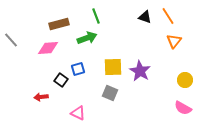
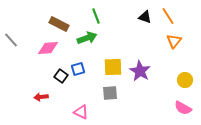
brown rectangle: rotated 42 degrees clockwise
black square: moved 4 px up
gray square: rotated 28 degrees counterclockwise
pink triangle: moved 3 px right, 1 px up
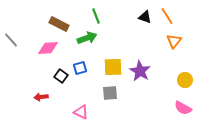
orange line: moved 1 px left
blue square: moved 2 px right, 1 px up
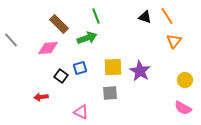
brown rectangle: rotated 18 degrees clockwise
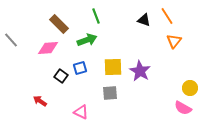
black triangle: moved 1 px left, 3 px down
green arrow: moved 2 px down
yellow circle: moved 5 px right, 8 px down
red arrow: moved 1 px left, 4 px down; rotated 40 degrees clockwise
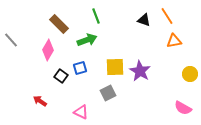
orange triangle: rotated 42 degrees clockwise
pink diamond: moved 2 px down; rotated 55 degrees counterclockwise
yellow square: moved 2 px right
yellow circle: moved 14 px up
gray square: moved 2 px left; rotated 21 degrees counterclockwise
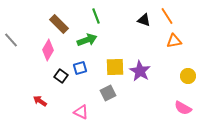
yellow circle: moved 2 px left, 2 px down
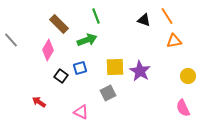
red arrow: moved 1 px left, 1 px down
pink semicircle: rotated 36 degrees clockwise
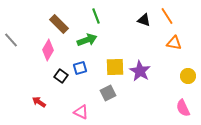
orange triangle: moved 2 px down; rotated 21 degrees clockwise
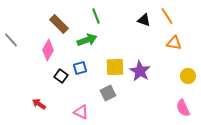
red arrow: moved 2 px down
